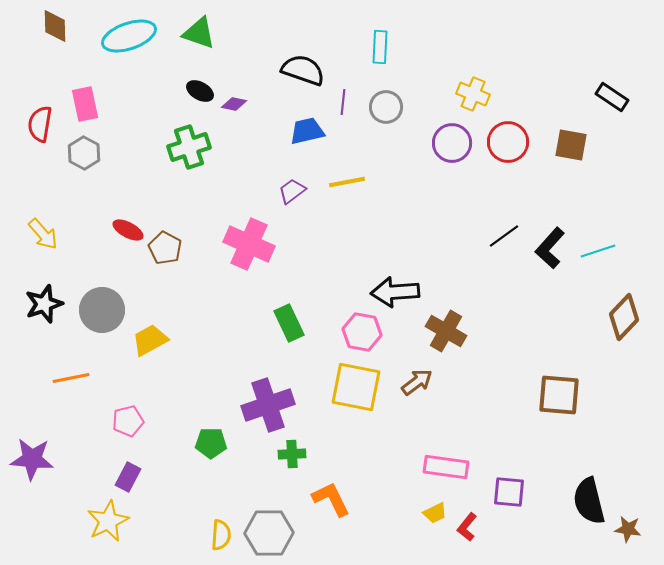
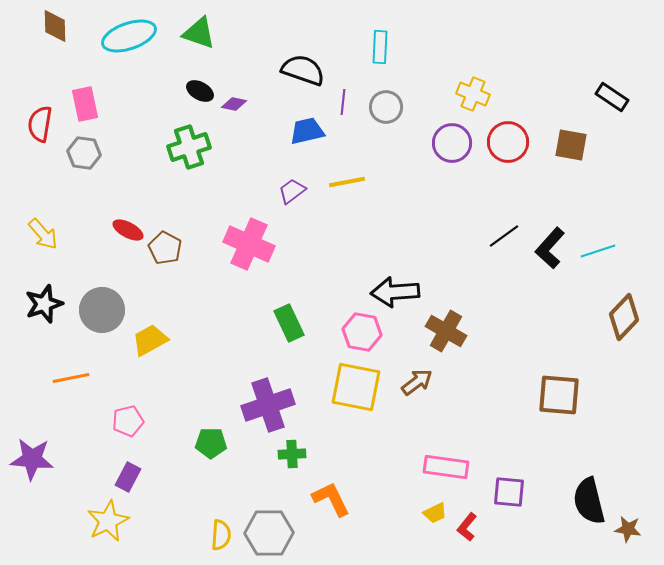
gray hexagon at (84, 153): rotated 20 degrees counterclockwise
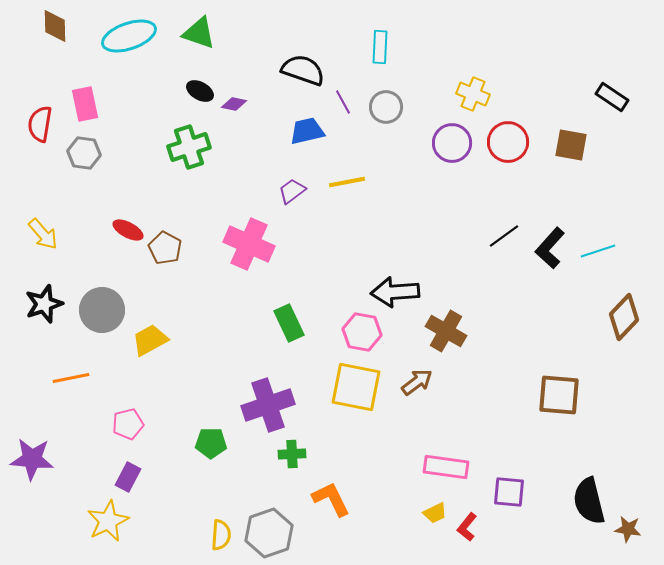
purple line at (343, 102): rotated 35 degrees counterclockwise
pink pentagon at (128, 421): moved 3 px down
gray hexagon at (269, 533): rotated 18 degrees counterclockwise
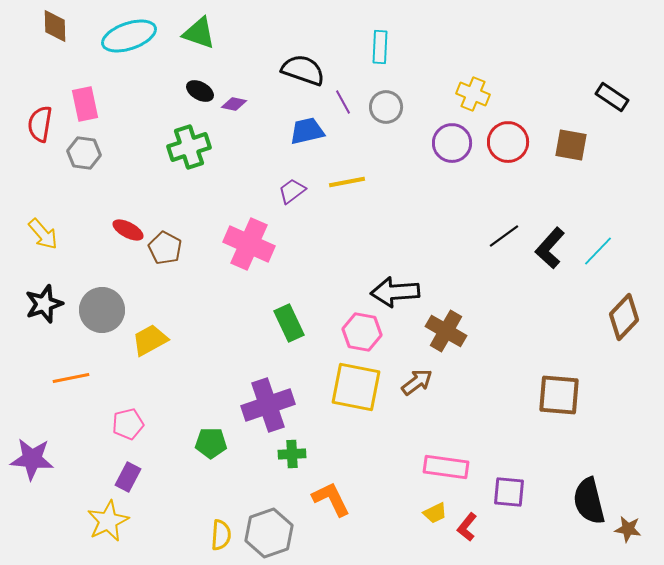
cyan line at (598, 251): rotated 28 degrees counterclockwise
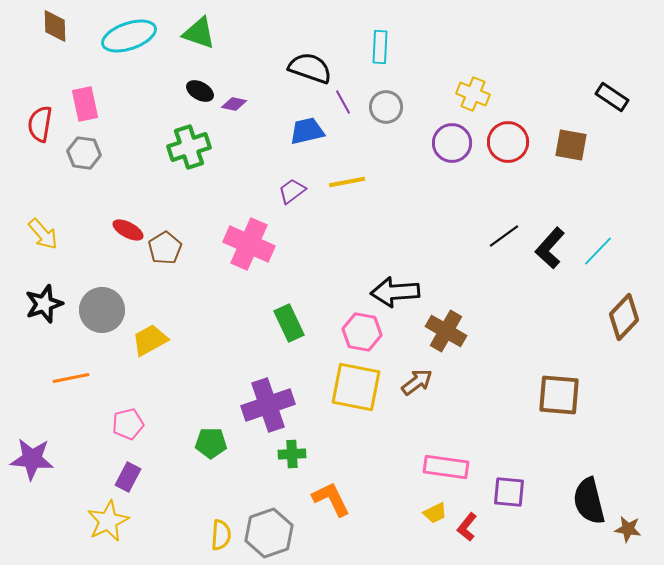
black semicircle at (303, 70): moved 7 px right, 2 px up
brown pentagon at (165, 248): rotated 12 degrees clockwise
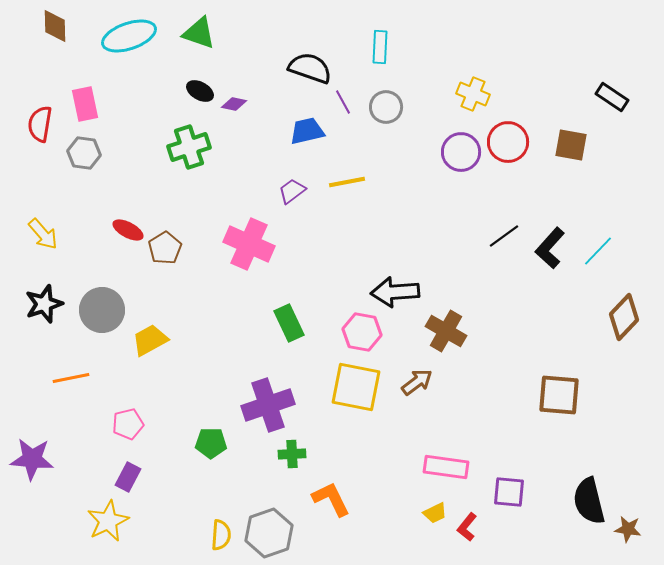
purple circle at (452, 143): moved 9 px right, 9 px down
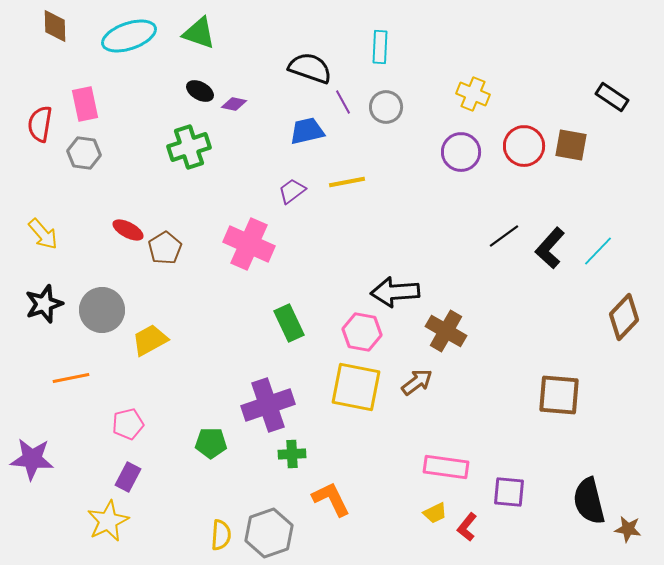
red circle at (508, 142): moved 16 px right, 4 px down
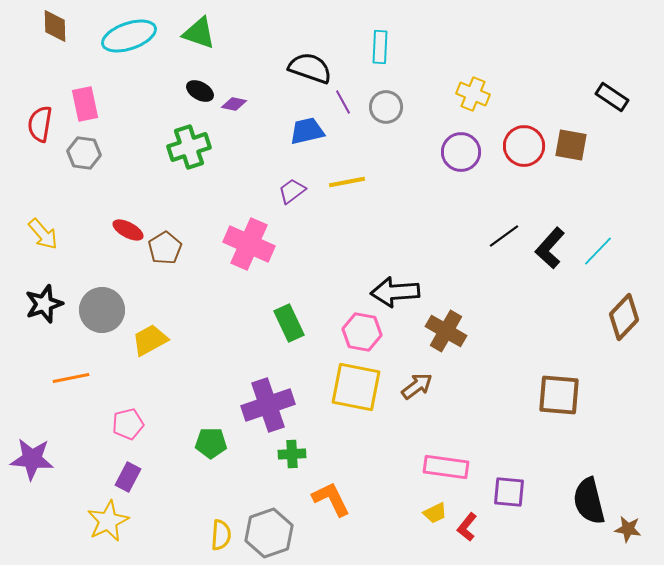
brown arrow at (417, 382): moved 4 px down
